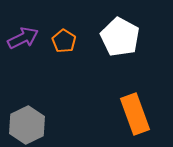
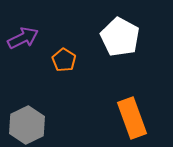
orange pentagon: moved 19 px down
orange rectangle: moved 3 px left, 4 px down
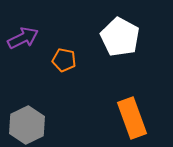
orange pentagon: rotated 20 degrees counterclockwise
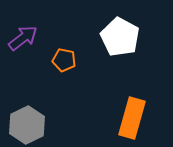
purple arrow: rotated 12 degrees counterclockwise
orange rectangle: rotated 36 degrees clockwise
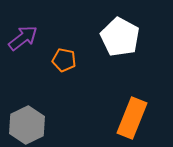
orange rectangle: rotated 6 degrees clockwise
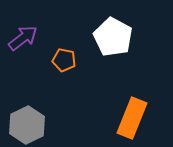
white pentagon: moved 7 px left
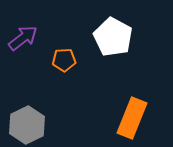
orange pentagon: rotated 15 degrees counterclockwise
